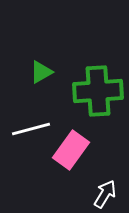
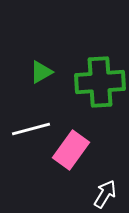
green cross: moved 2 px right, 9 px up
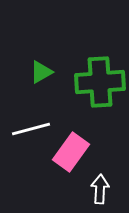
pink rectangle: moved 2 px down
white arrow: moved 5 px left, 5 px up; rotated 28 degrees counterclockwise
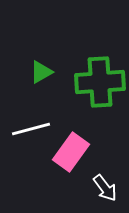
white arrow: moved 5 px right, 1 px up; rotated 140 degrees clockwise
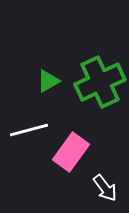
green triangle: moved 7 px right, 9 px down
green cross: rotated 21 degrees counterclockwise
white line: moved 2 px left, 1 px down
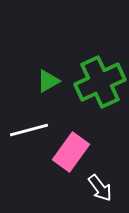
white arrow: moved 5 px left
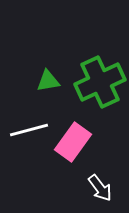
green triangle: rotated 20 degrees clockwise
pink rectangle: moved 2 px right, 10 px up
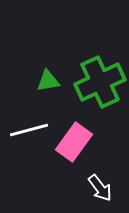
pink rectangle: moved 1 px right
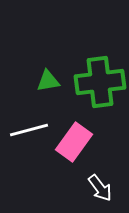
green cross: rotated 18 degrees clockwise
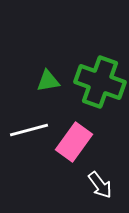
green cross: rotated 27 degrees clockwise
white arrow: moved 3 px up
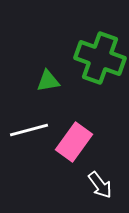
green cross: moved 24 px up
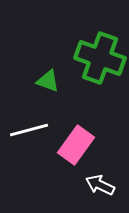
green triangle: rotated 30 degrees clockwise
pink rectangle: moved 2 px right, 3 px down
white arrow: rotated 152 degrees clockwise
